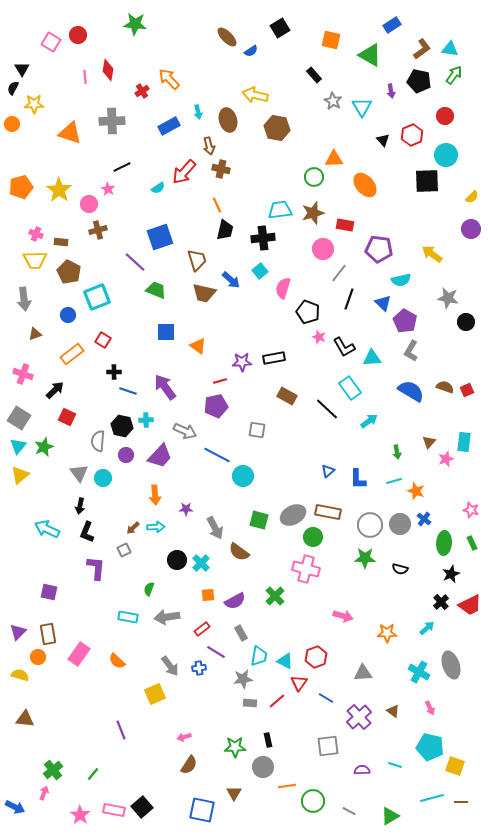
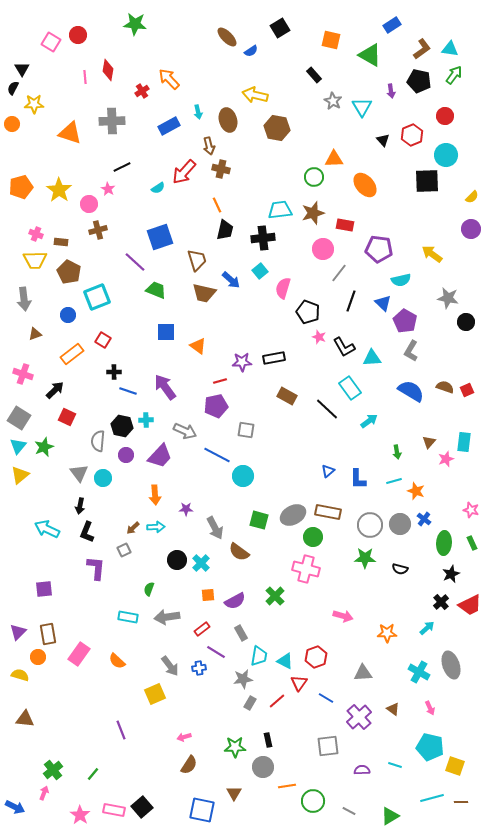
black line at (349, 299): moved 2 px right, 2 px down
gray square at (257, 430): moved 11 px left
purple square at (49, 592): moved 5 px left, 3 px up; rotated 18 degrees counterclockwise
gray rectangle at (250, 703): rotated 64 degrees counterclockwise
brown triangle at (393, 711): moved 2 px up
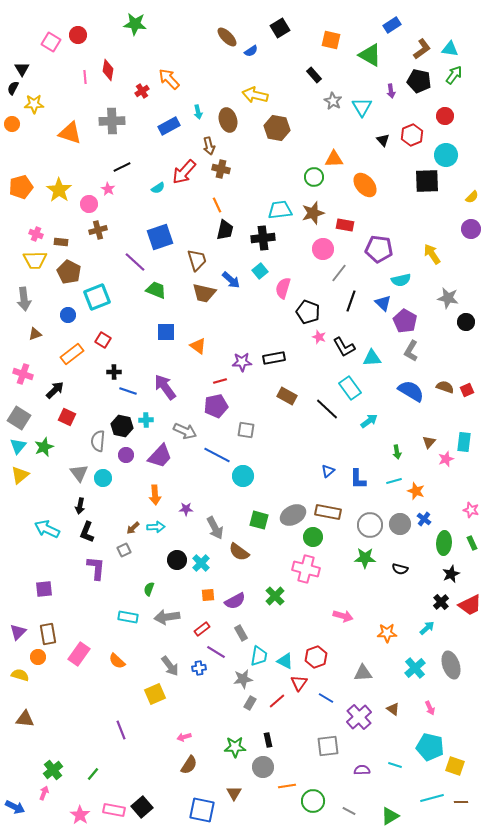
yellow arrow at (432, 254): rotated 20 degrees clockwise
cyan cross at (419, 672): moved 4 px left, 4 px up; rotated 20 degrees clockwise
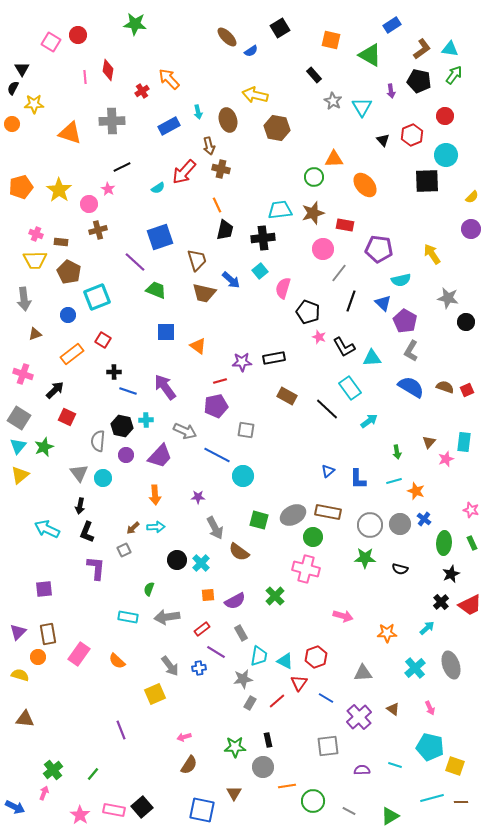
blue semicircle at (411, 391): moved 4 px up
purple star at (186, 509): moved 12 px right, 12 px up
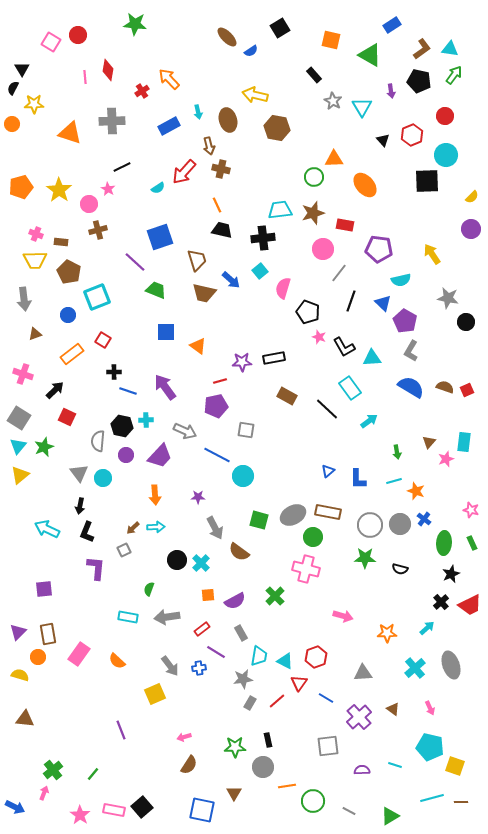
black trapezoid at (225, 230): moved 3 px left; rotated 90 degrees counterclockwise
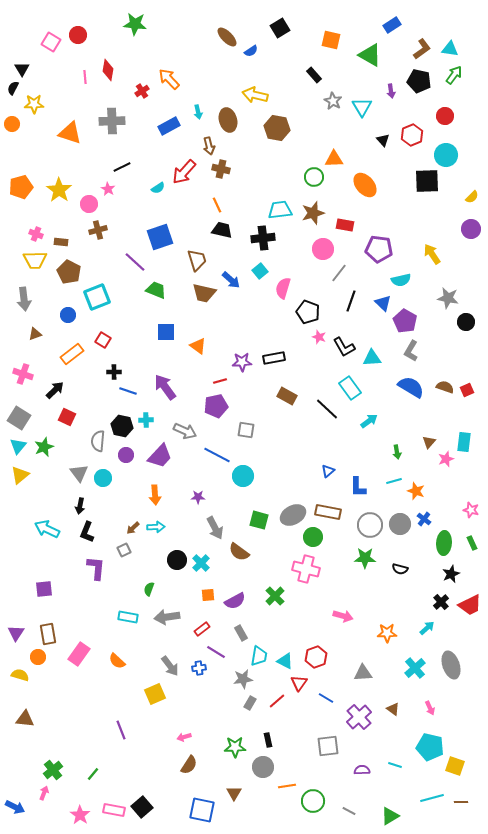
blue L-shape at (358, 479): moved 8 px down
purple triangle at (18, 632): moved 2 px left, 1 px down; rotated 12 degrees counterclockwise
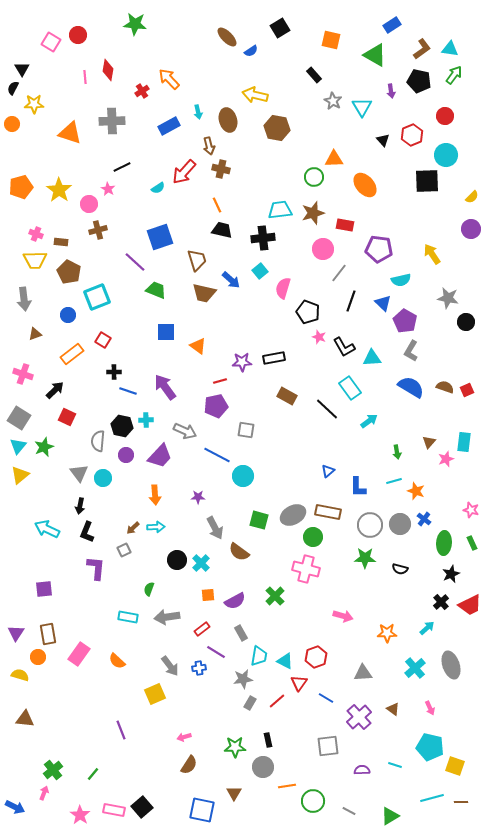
green triangle at (370, 55): moved 5 px right
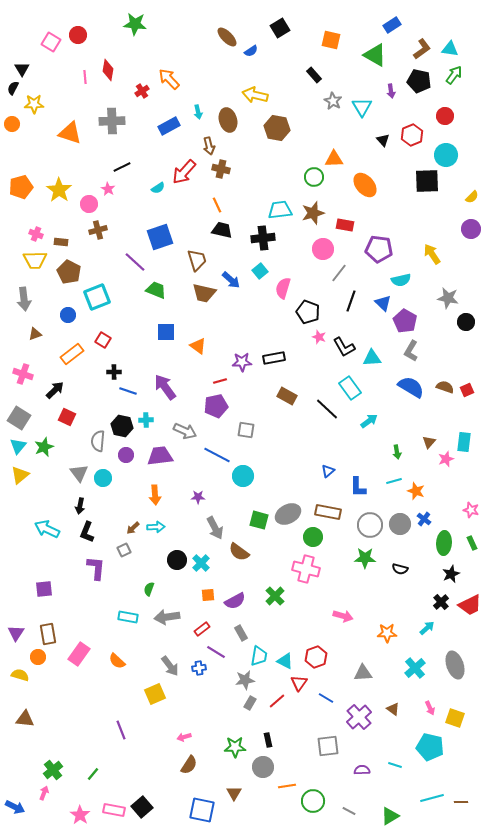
purple trapezoid at (160, 456): rotated 140 degrees counterclockwise
gray ellipse at (293, 515): moved 5 px left, 1 px up
gray ellipse at (451, 665): moved 4 px right
gray star at (243, 679): moved 2 px right, 1 px down
yellow square at (455, 766): moved 48 px up
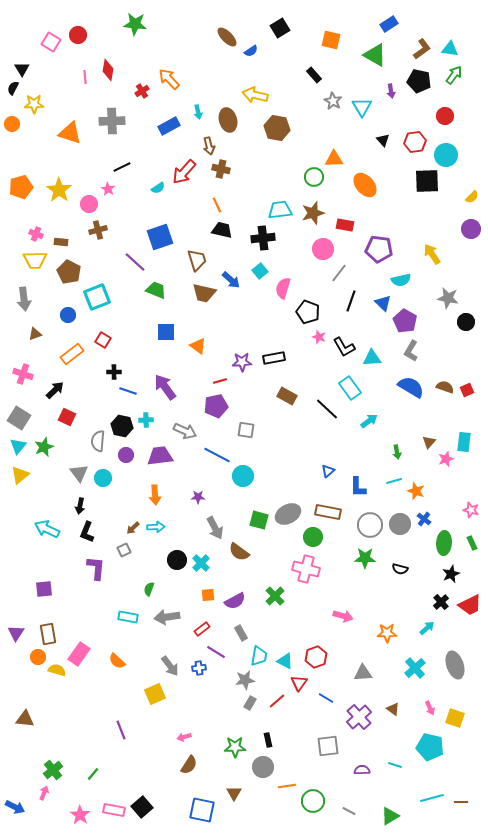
blue rectangle at (392, 25): moved 3 px left, 1 px up
red hexagon at (412, 135): moved 3 px right, 7 px down; rotated 15 degrees clockwise
yellow semicircle at (20, 675): moved 37 px right, 5 px up
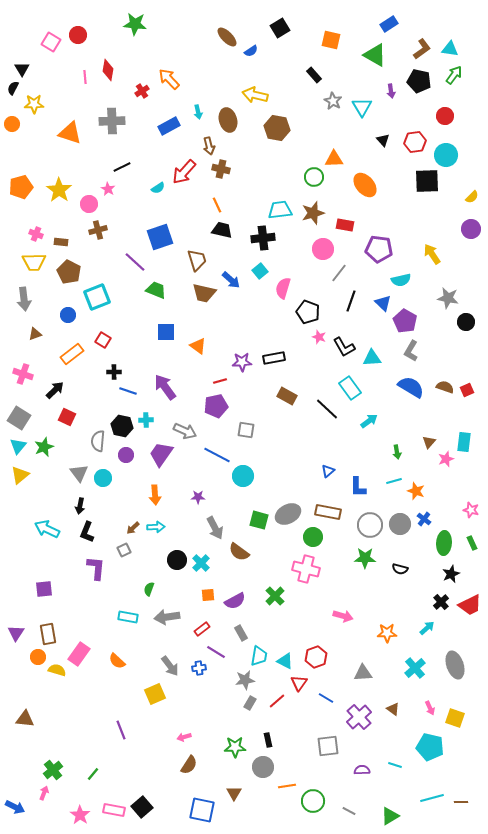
yellow trapezoid at (35, 260): moved 1 px left, 2 px down
purple trapezoid at (160, 456): moved 1 px right, 2 px up; rotated 48 degrees counterclockwise
